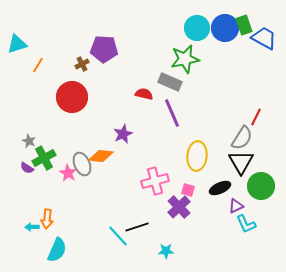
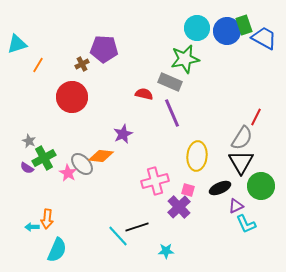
blue circle: moved 2 px right, 3 px down
gray ellipse: rotated 20 degrees counterclockwise
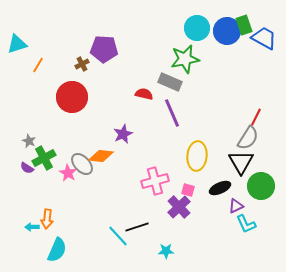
gray semicircle: moved 6 px right
